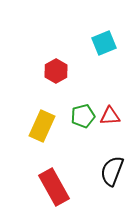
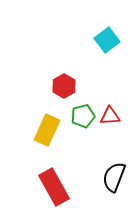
cyan square: moved 3 px right, 3 px up; rotated 15 degrees counterclockwise
red hexagon: moved 8 px right, 15 px down
yellow rectangle: moved 5 px right, 4 px down
black semicircle: moved 2 px right, 6 px down
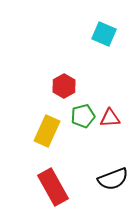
cyan square: moved 3 px left, 6 px up; rotated 30 degrees counterclockwise
red triangle: moved 2 px down
yellow rectangle: moved 1 px down
black semicircle: moved 1 px left, 2 px down; rotated 132 degrees counterclockwise
red rectangle: moved 1 px left
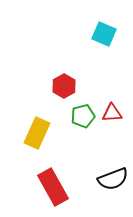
red triangle: moved 2 px right, 5 px up
yellow rectangle: moved 10 px left, 2 px down
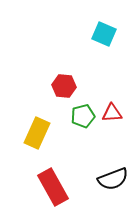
red hexagon: rotated 25 degrees counterclockwise
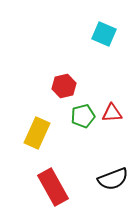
red hexagon: rotated 20 degrees counterclockwise
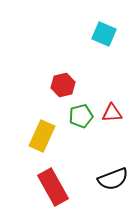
red hexagon: moved 1 px left, 1 px up
green pentagon: moved 2 px left
yellow rectangle: moved 5 px right, 3 px down
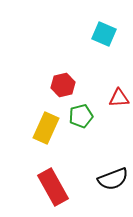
red triangle: moved 7 px right, 15 px up
yellow rectangle: moved 4 px right, 8 px up
